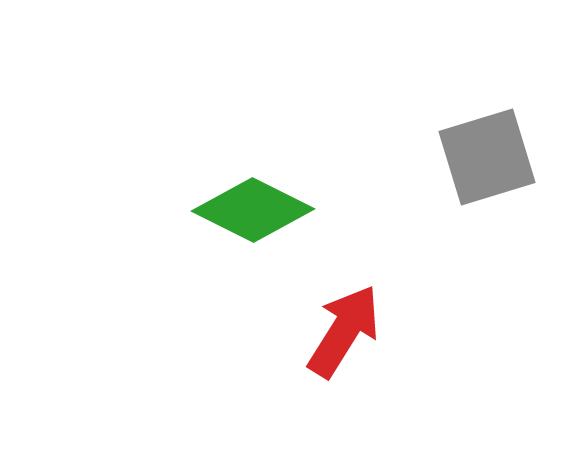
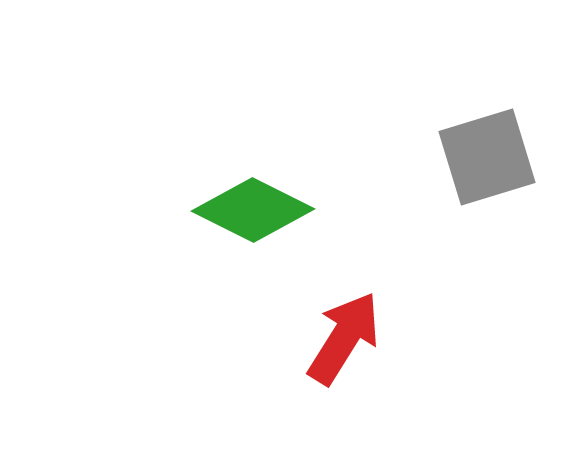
red arrow: moved 7 px down
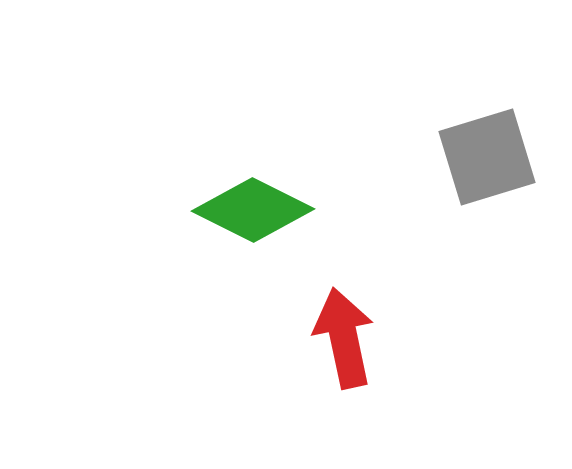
red arrow: rotated 44 degrees counterclockwise
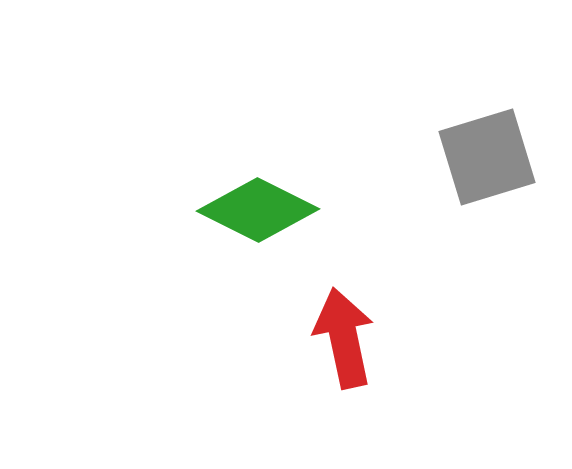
green diamond: moved 5 px right
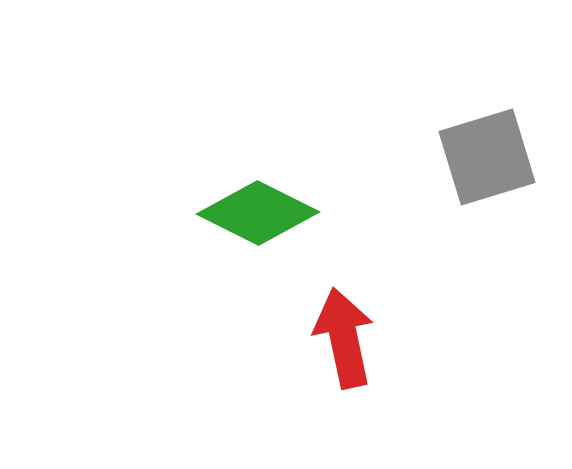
green diamond: moved 3 px down
